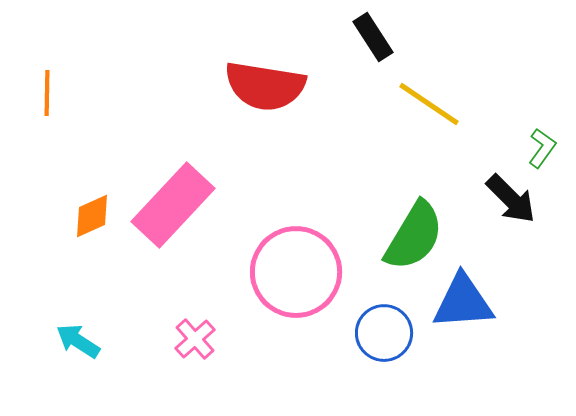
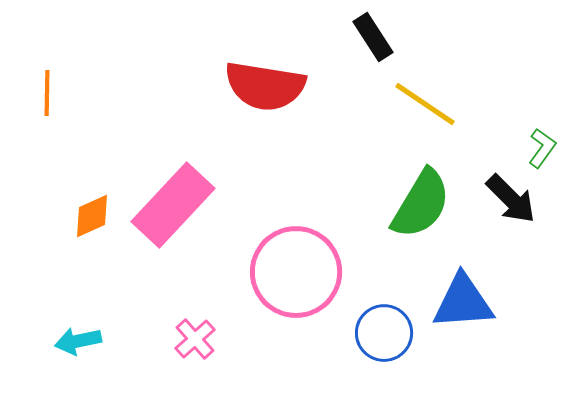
yellow line: moved 4 px left
green semicircle: moved 7 px right, 32 px up
cyan arrow: rotated 45 degrees counterclockwise
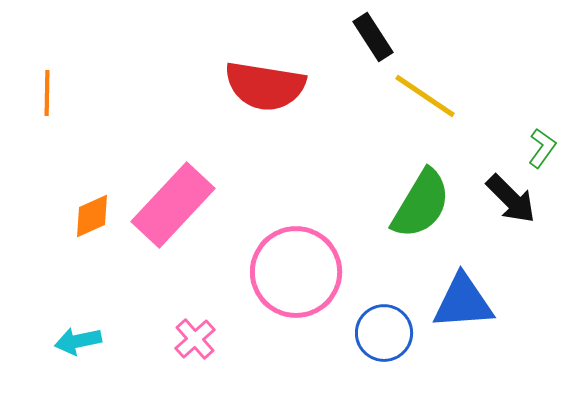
yellow line: moved 8 px up
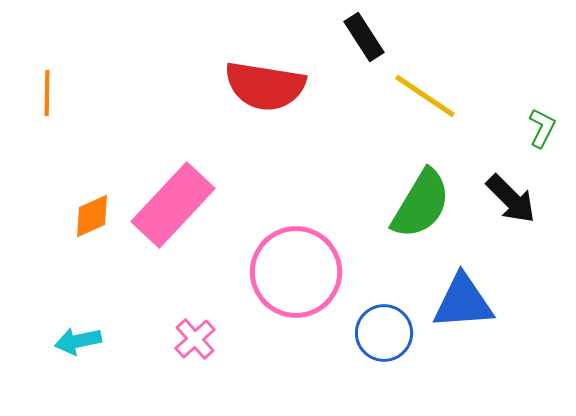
black rectangle: moved 9 px left
green L-shape: moved 20 px up; rotated 9 degrees counterclockwise
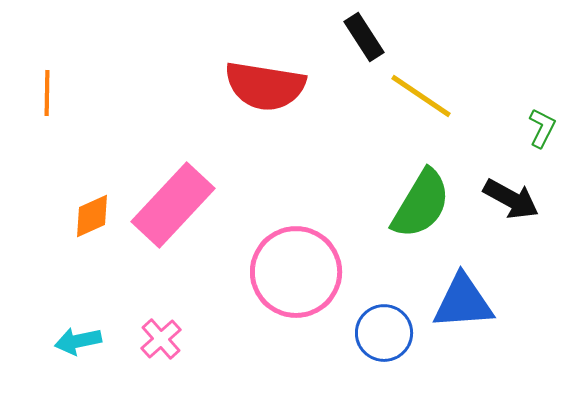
yellow line: moved 4 px left
black arrow: rotated 16 degrees counterclockwise
pink cross: moved 34 px left
